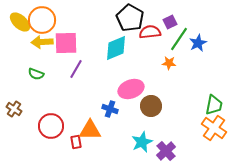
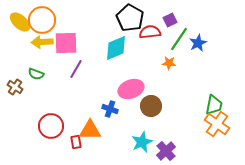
purple square: moved 2 px up
brown cross: moved 1 px right, 22 px up
orange cross: moved 3 px right, 4 px up
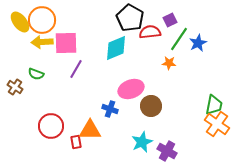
yellow ellipse: rotated 10 degrees clockwise
purple cross: moved 1 px right; rotated 18 degrees counterclockwise
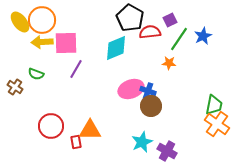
blue star: moved 5 px right, 7 px up
blue cross: moved 38 px right, 18 px up
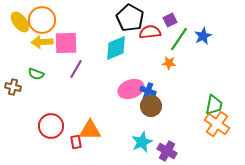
brown cross: moved 2 px left; rotated 21 degrees counterclockwise
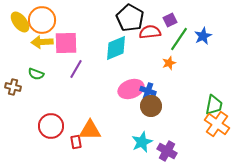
orange star: rotated 24 degrees counterclockwise
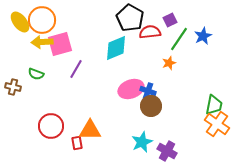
pink square: moved 6 px left, 1 px down; rotated 15 degrees counterclockwise
red rectangle: moved 1 px right, 1 px down
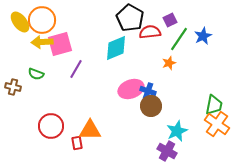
cyan star: moved 35 px right, 11 px up
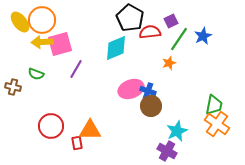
purple square: moved 1 px right, 1 px down
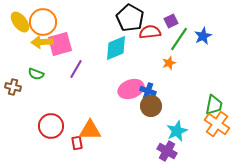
orange circle: moved 1 px right, 2 px down
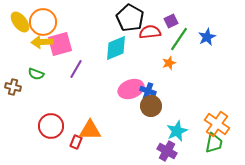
blue star: moved 4 px right, 1 px down
green trapezoid: moved 38 px down
red rectangle: moved 1 px left, 1 px up; rotated 32 degrees clockwise
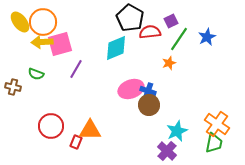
brown circle: moved 2 px left, 1 px up
purple cross: rotated 12 degrees clockwise
